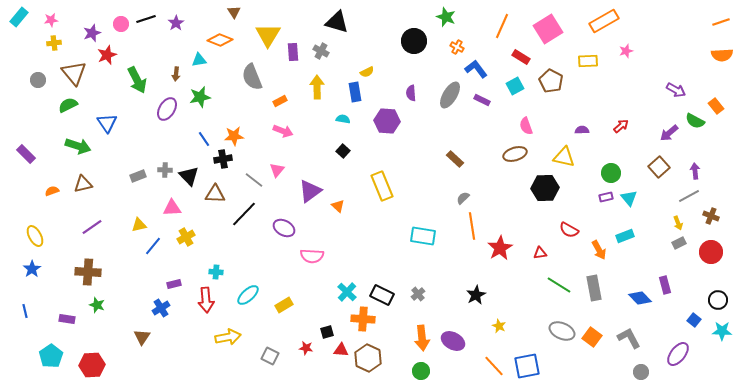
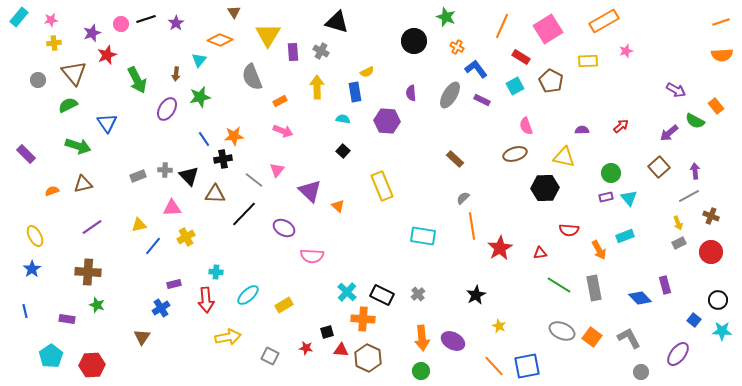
cyan triangle at (199, 60): rotated 42 degrees counterclockwise
purple triangle at (310, 191): rotated 40 degrees counterclockwise
red semicircle at (569, 230): rotated 24 degrees counterclockwise
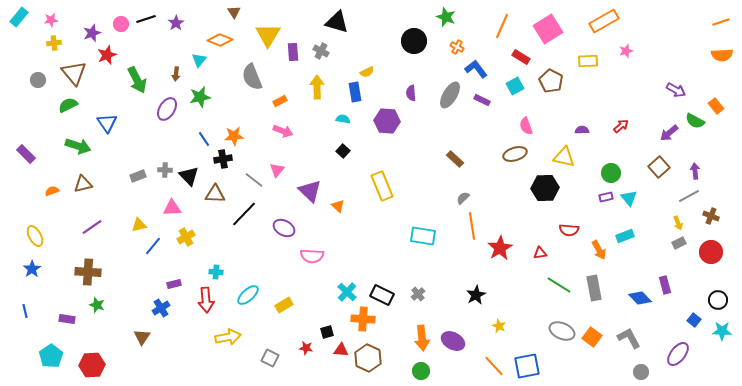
gray square at (270, 356): moved 2 px down
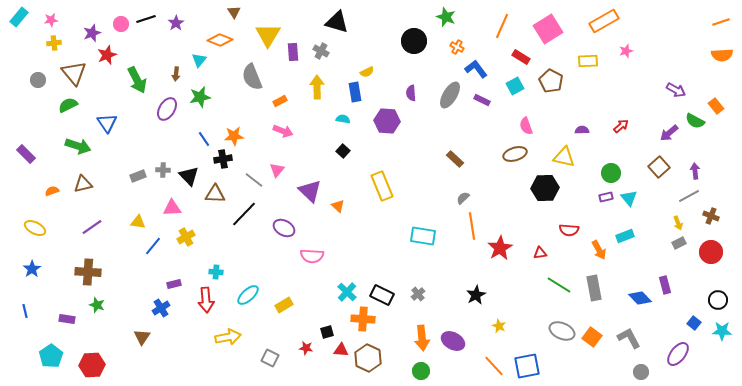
gray cross at (165, 170): moved 2 px left
yellow triangle at (139, 225): moved 1 px left, 3 px up; rotated 21 degrees clockwise
yellow ellipse at (35, 236): moved 8 px up; rotated 35 degrees counterclockwise
blue square at (694, 320): moved 3 px down
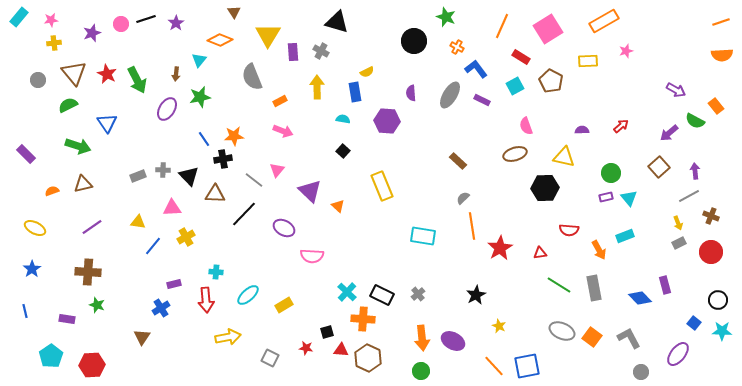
red star at (107, 55): moved 19 px down; rotated 24 degrees counterclockwise
brown rectangle at (455, 159): moved 3 px right, 2 px down
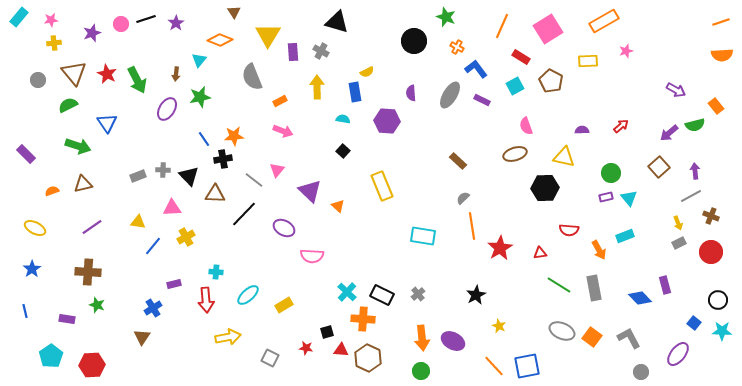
green semicircle at (695, 121): moved 4 px down; rotated 42 degrees counterclockwise
gray line at (689, 196): moved 2 px right
blue cross at (161, 308): moved 8 px left
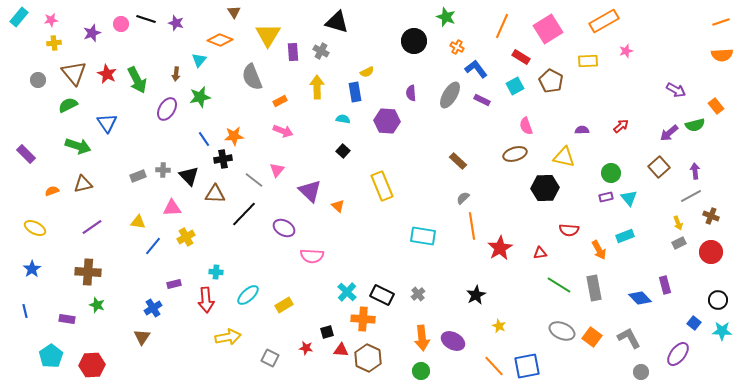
black line at (146, 19): rotated 36 degrees clockwise
purple star at (176, 23): rotated 21 degrees counterclockwise
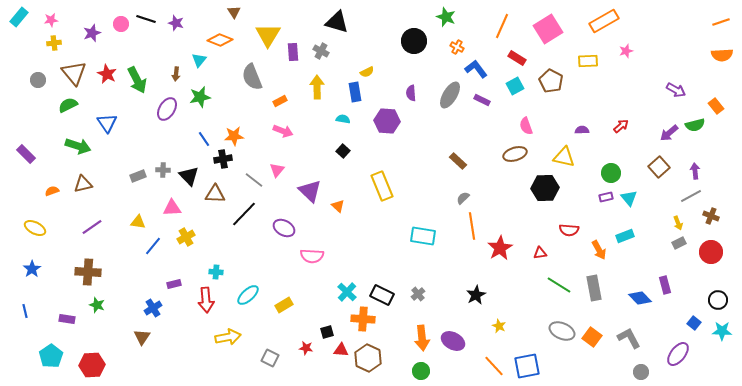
red rectangle at (521, 57): moved 4 px left, 1 px down
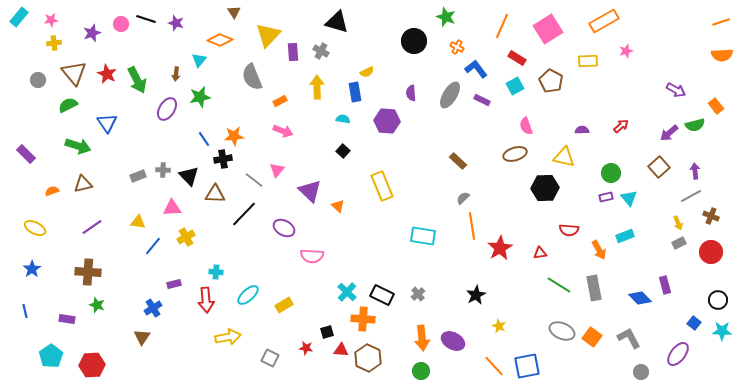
yellow triangle at (268, 35): rotated 12 degrees clockwise
